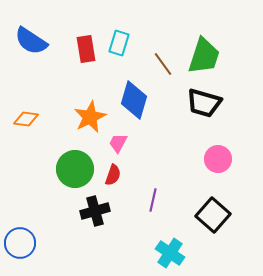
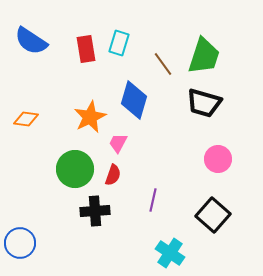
black cross: rotated 12 degrees clockwise
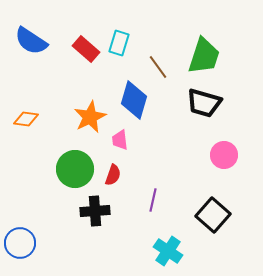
red rectangle: rotated 40 degrees counterclockwise
brown line: moved 5 px left, 3 px down
pink trapezoid: moved 2 px right, 3 px up; rotated 35 degrees counterclockwise
pink circle: moved 6 px right, 4 px up
cyan cross: moved 2 px left, 2 px up
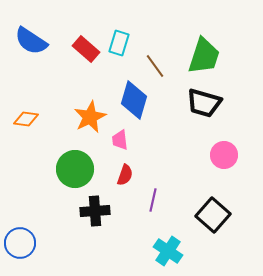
brown line: moved 3 px left, 1 px up
red semicircle: moved 12 px right
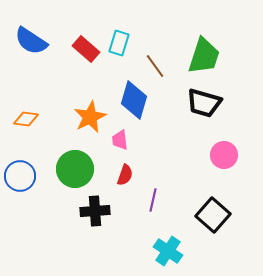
blue circle: moved 67 px up
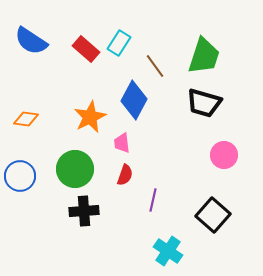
cyan rectangle: rotated 15 degrees clockwise
blue diamond: rotated 12 degrees clockwise
pink trapezoid: moved 2 px right, 3 px down
black cross: moved 11 px left
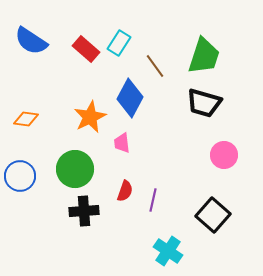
blue diamond: moved 4 px left, 2 px up
red semicircle: moved 16 px down
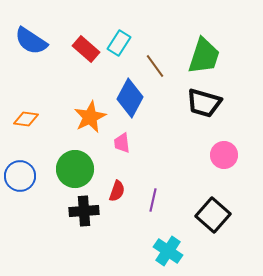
red semicircle: moved 8 px left
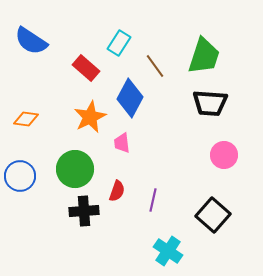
red rectangle: moved 19 px down
black trapezoid: moved 6 px right; rotated 12 degrees counterclockwise
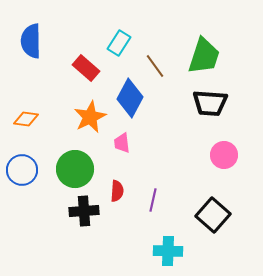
blue semicircle: rotated 56 degrees clockwise
blue circle: moved 2 px right, 6 px up
red semicircle: rotated 15 degrees counterclockwise
cyan cross: rotated 32 degrees counterclockwise
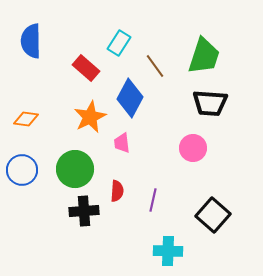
pink circle: moved 31 px left, 7 px up
